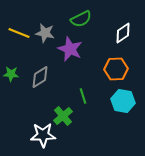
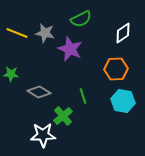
yellow line: moved 2 px left
gray diamond: moved 1 px left, 15 px down; rotated 65 degrees clockwise
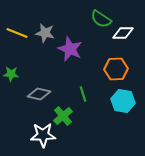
green semicircle: moved 20 px right; rotated 60 degrees clockwise
white diamond: rotated 35 degrees clockwise
gray diamond: moved 2 px down; rotated 20 degrees counterclockwise
green line: moved 2 px up
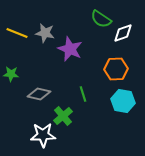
white diamond: rotated 20 degrees counterclockwise
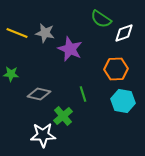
white diamond: moved 1 px right
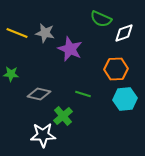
green semicircle: rotated 10 degrees counterclockwise
green line: rotated 56 degrees counterclockwise
cyan hexagon: moved 2 px right, 2 px up; rotated 15 degrees counterclockwise
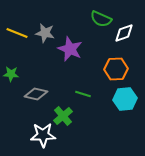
gray diamond: moved 3 px left
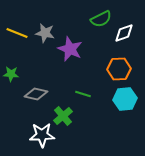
green semicircle: rotated 50 degrees counterclockwise
orange hexagon: moved 3 px right
white star: moved 1 px left
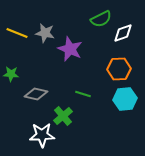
white diamond: moved 1 px left
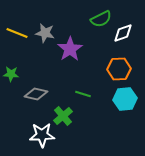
purple star: rotated 15 degrees clockwise
